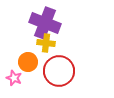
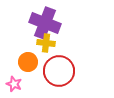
pink star: moved 6 px down
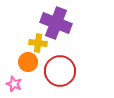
purple cross: moved 11 px right
yellow cross: moved 8 px left
red circle: moved 1 px right
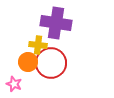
purple cross: rotated 12 degrees counterclockwise
yellow cross: moved 2 px down
red circle: moved 9 px left, 8 px up
